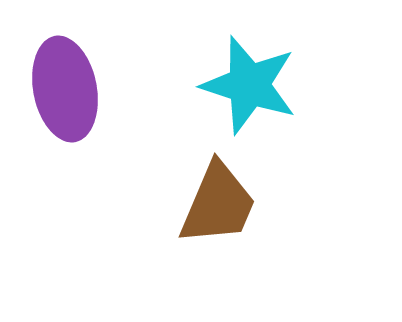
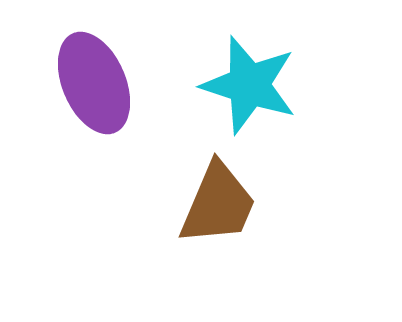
purple ellipse: moved 29 px right, 6 px up; rotated 12 degrees counterclockwise
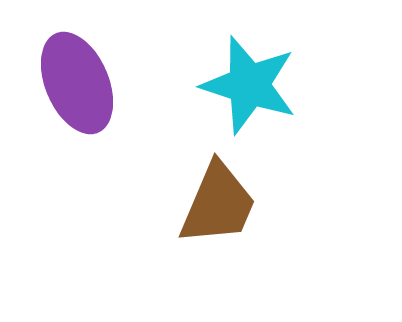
purple ellipse: moved 17 px left
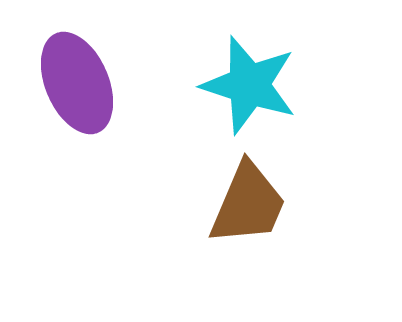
brown trapezoid: moved 30 px right
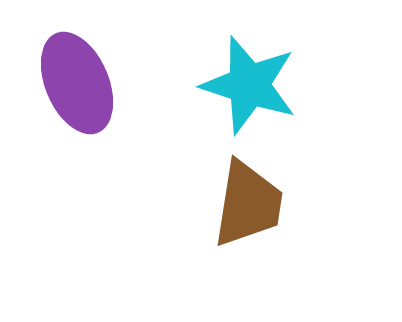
brown trapezoid: rotated 14 degrees counterclockwise
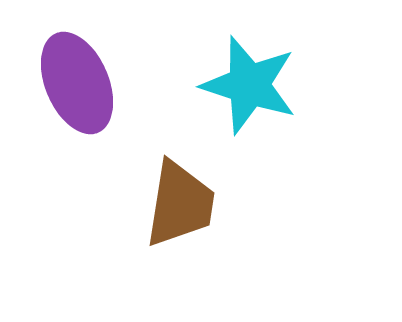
brown trapezoid: moved 68 px left
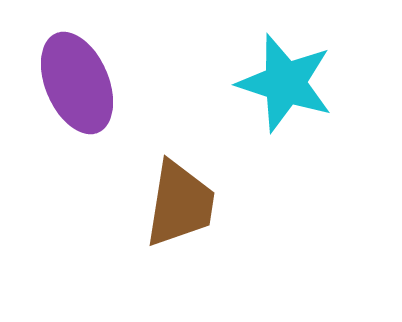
cyan star: moved 36 px right, 2 px up
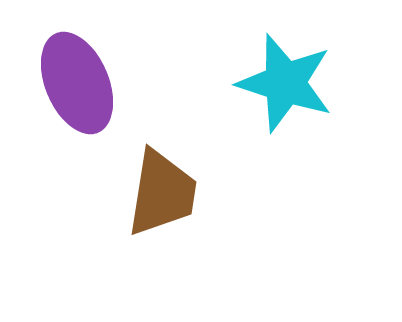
brown trapezoid: moved 18 px left, 11 px up
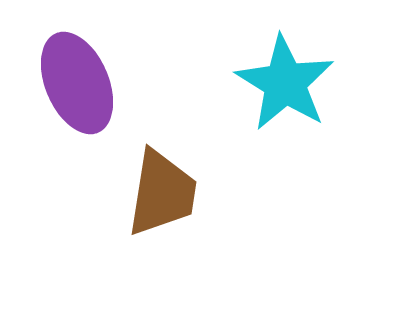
cyan star: rotated 14 degrees clockwise
